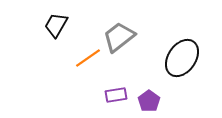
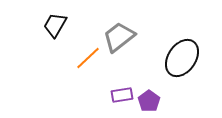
black trapezoid: moved 1 px left
orange line: rotated 8 degrees counterclockwise
purple rectangle: moved 6 px right
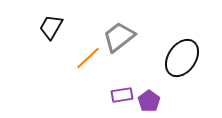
black trapezoid: moved 4 px left, 2 px down
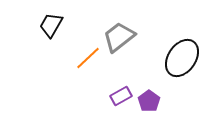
black trapezoid: moved 2 px up
purple rectangle: moved 1 px left, 1 px down; rotated 20 degrees counterclockwise
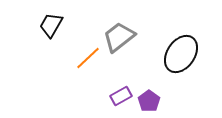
black ellipse: moved 1 px left, 4 px up
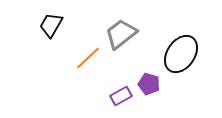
gray trapezoid: moved 2 px right, 3 px up
purple pentagon: moved 17 px up; rotated 20 degrees counterclockwise
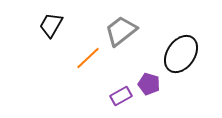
gray trapezoid: moved 3 px up
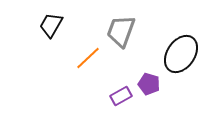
gray trapezoid: rotated 32 degrees counterclockwise
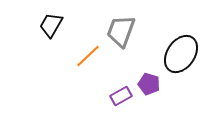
orange line: moved 2 px up
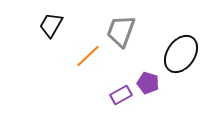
purple pentagon: moved 1 px left, 1 px up
purple rectangle: moved 1 px up
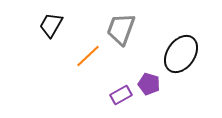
gray trapezoid: moved 2 px up
purple pentagon: moved 1 px right, 1 px down
